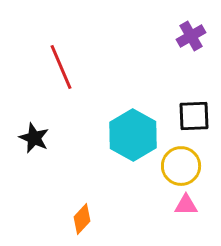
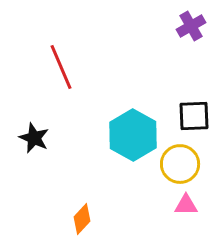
purple cross: moved 10 px up
yellow circle: moved 1 px left, 2 px up
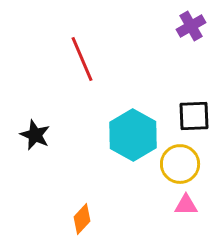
red line: moved 21 px right, 8 px up
black star: moved 1 px right, 3 px up
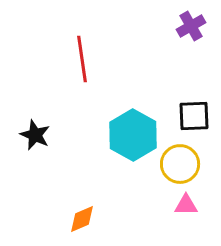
red line: rotated 15 degrees clockwise
orange diamond: rotated 24 degrees clockwise
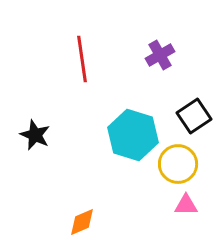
purple cross: moved 31 px left, 29 px down
black square: rotated 32 degrees counterclockwise
cyan hexagon: rotated 12 degrees counterclockwise
yellow circle: moved 2 px left
orange diamond: moved 3 px down
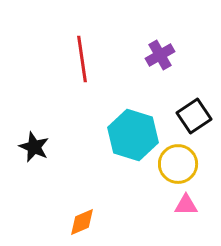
black star: moved 1 px left, 12 px down
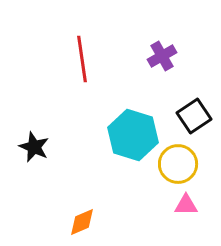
purple cross: moved 2 px right, 1 px down
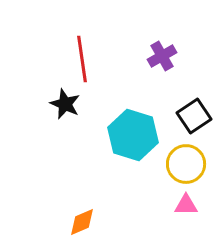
black star: moved 31 px right, 43 px up
yellow circle: moved 8 px right
